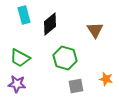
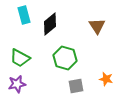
brown triangle: moved 2 px right, 4 px up
purple star: rotated 18 degrees counterclockwise
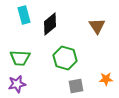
green trapezoid: rotated 25 degrees counterclockwise
orange star: rotated 16 degrees counterclockwise
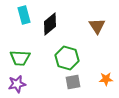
green hexagon: moved 2 px right
gray square: moved 3 px left, 4 px up
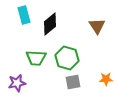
green trapezoid: moved 16 px right
purple star: moved 1 px up
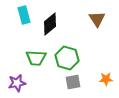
brown triangle: moved 7 px up
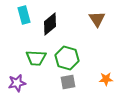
gray square: moved 5 px left
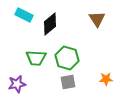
cyan rectangle: rotated 48 degrees counterclockwise
purple star: moved 1 px down
